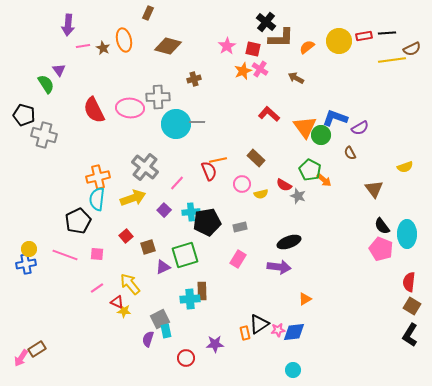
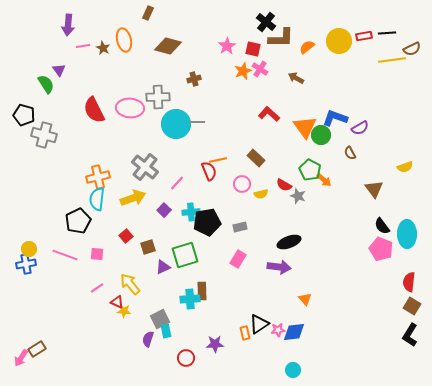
orange triangle at (305, 299): rotated 40 degrees counterclockwise
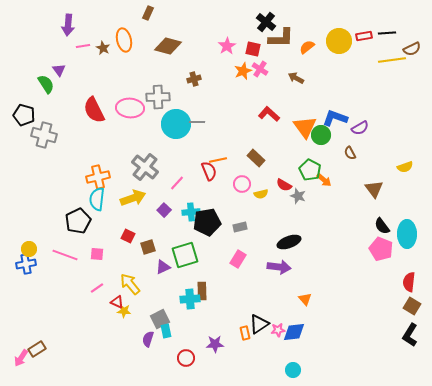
red square at (126, 236): moved 2 px right; rotated 24 degrees counterclockwise
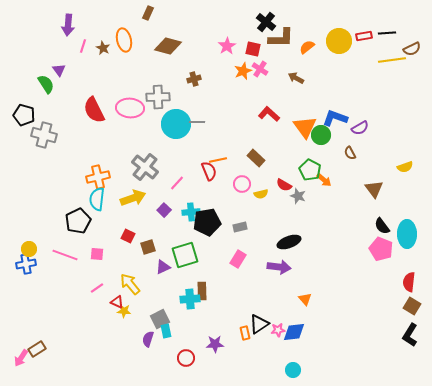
pink line at (83, 46): rotated 64 degrees counterclockwise
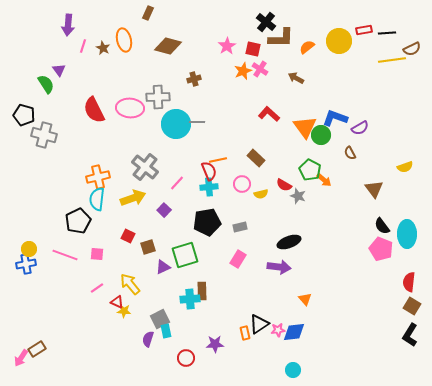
red rectangle at (364, 36): moved 6 px up
cyan cross at (191, 212): moved 18 px right, 25 px up
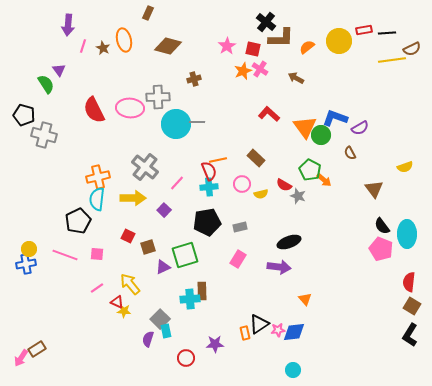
yellow arrow at (133, 198): rotated 20 degrees clockwise
gray square at (160, 319): rotated 18 degrees counterclockwise
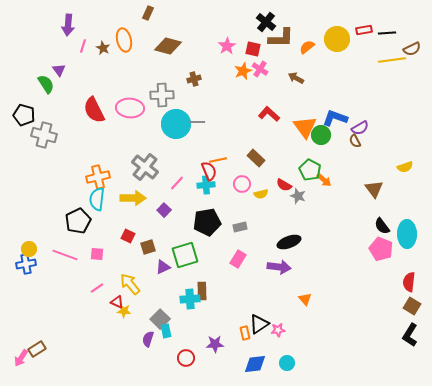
yellow circle at (339, 41): moved 2 px left, 2 px up
gray cross at (158, 97): moved 4 px right, 2 px up
brown semicircle at (350, 153): moved 5 px right, 12 px up
cyan cross at (209, 187): moved 3 px left, 2 px up
blue diamond at (294, 332): moved 39 px left, 32 px down
cyan circle at (293, 370): moved 6 px left, 7 px up
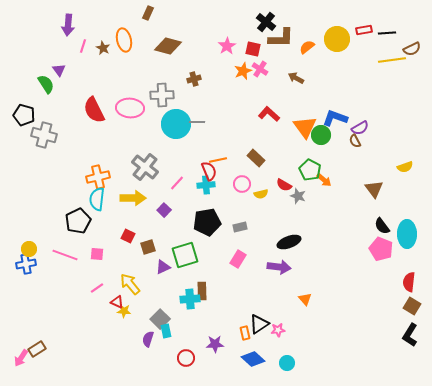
blue diamond at (255, 364): moved 2 px left, 5 px up; rotated 50 degrees clockwise
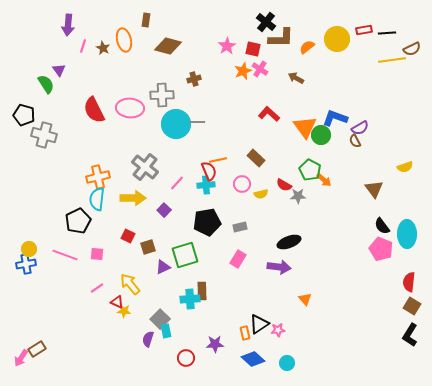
brown rectangle at (148, 13): moved 2 px left, 7 px down; rotated 16 degrees counterclockwise
gray star at (298, 196): rotated 21 degrees counterclockwise
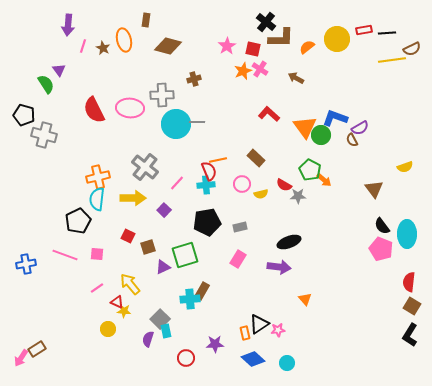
brown semicircle at (355, 141): moved 3 px left, 1 px up
yellow circle at (29, 249): moved 79 px right, 80 px down
brown rectangle at (202, 291): rotated 30 degrees clockwise
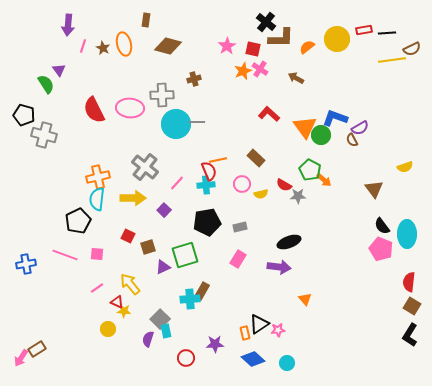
orange ellipse at (124, 40): moved 4 px down
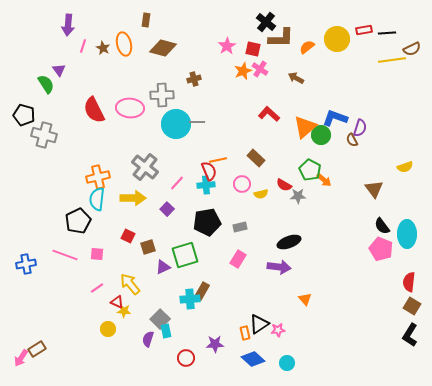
brown diamond at (168, 46): moved 5 px left, 2 px down
orange triangle at (305, 127): rotated 25 degrees clockwise
purple semicircle at (360, 128): rotated 42 degrees counterclockwise
purple square at (164, 210): moved 3 px right, 1 px up
